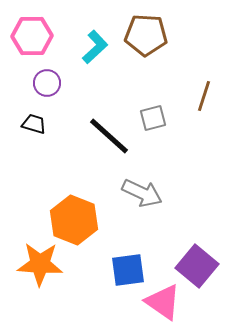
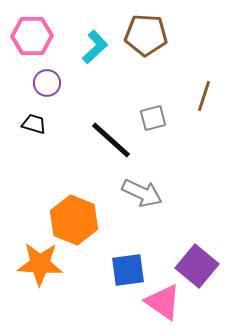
black line: moved 2 px right, 4 px down
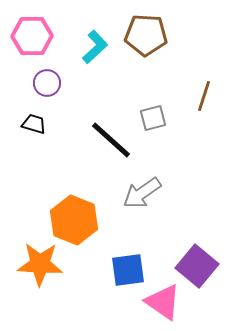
gray arrow: rotated 120 degrees clockwise
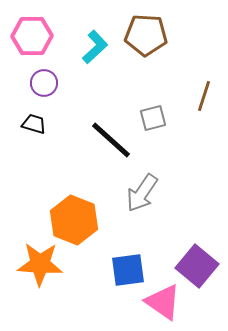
purple circle: moved 3 px left
gray arrow: rotated 21 degrees counterclockwise
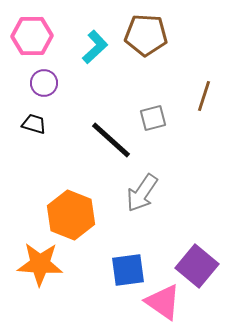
orange hexagon: moved 3 px left, 5 px up
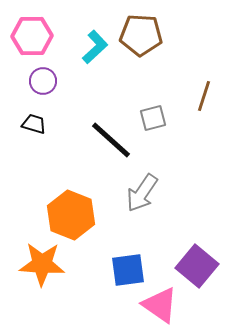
brown pentagon: moved 5 px left
purple circle: moved 1 px left, 2 px up
orange star: moved 2 px right
pink triangle: moved 3 px left, 3 px down
